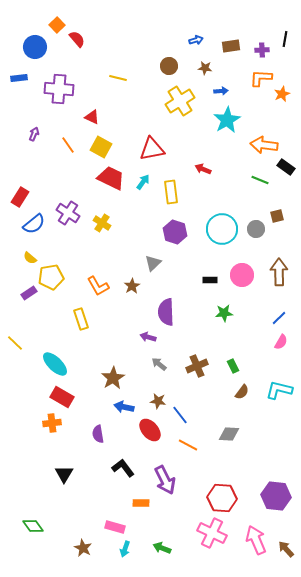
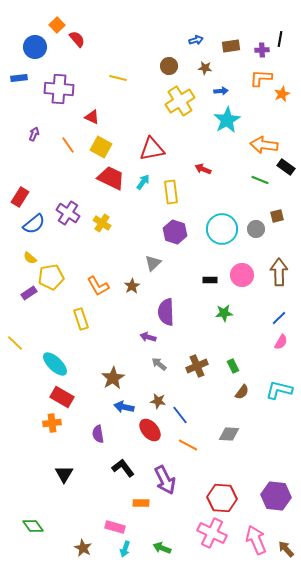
black line at (285, 39): moved 5 px left
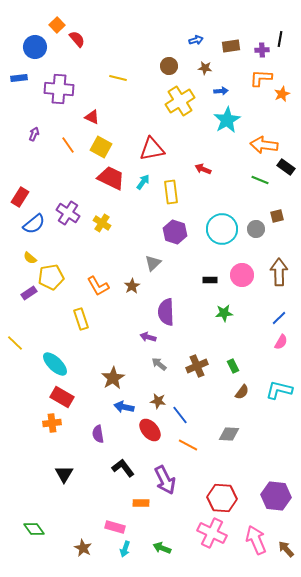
green diamond at (33, 526): moved 1 px right, 3 px down
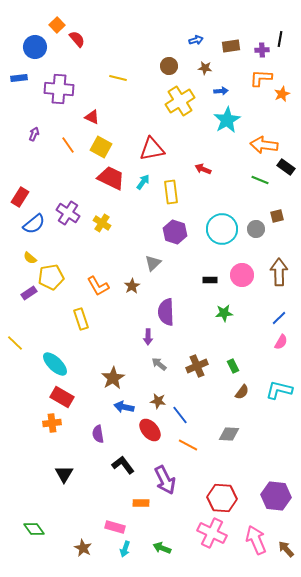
purple arrow at (148, 337): rotated 105 degrees counterclockwise
black L-shape at (123, 468): moved 3 px up
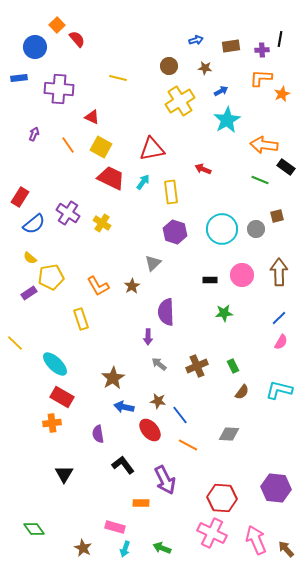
blue arrow at (221, 91): rotated 24 degrees counterclockwise
purple hexagon at (276, 496): moved 8 px up
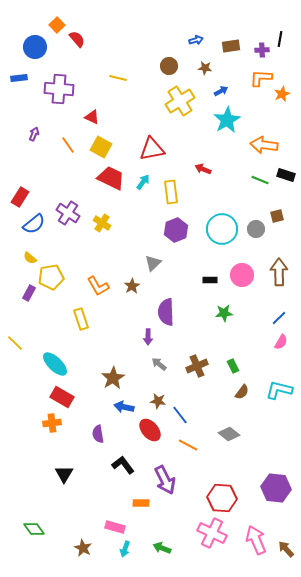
black rectangle at (286, 167): moved 8 px down; rotated 18 degrees counterclockwise
purple hexagon at (175, 232): moved 1 px right, 2 px up; rotated 20 degrees clockwise
purple rectangle at (29, 293): rotated 28 degrees counterclockwise
gray diamond at (229, 434): rotated 35 degrees clockwise
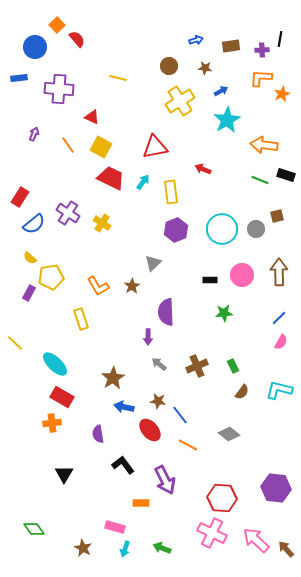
red triangle at (152, 149): moved 3 px right, 2 px up
pink arrow at (256, 540): rotated 24 degrees counterclockwise
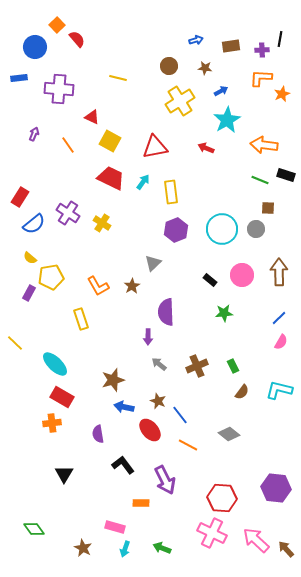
yellow square at (101, 147): moved 9 px right, 6 px up
red arrow at (203, 169): moved 3 px right, 21 px up
brown square at (277, 216): moved 9 px left, 8 px up; rotated 16 degrees clockwise
black rectangle at (210, 280): rotated 40 degrees clockwise
brown star at (113, 378): moved 2 px down; rotated 15 degrees clockwise
brown star at (158, 401): rotated 14 degrees clockwise
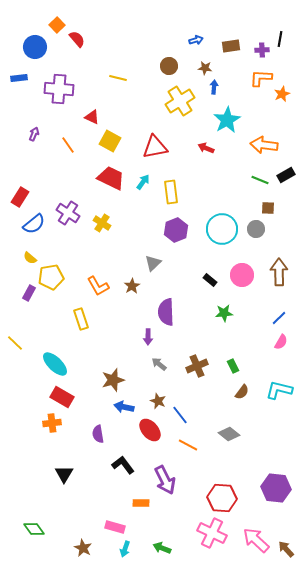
blue arrow at (221, 91): moved 7 px left, 4 px up; rotated 56 degrees counterclockwise
black rectangle at (286, 175): rotated 48 degrees counterclockwise
